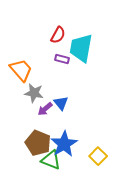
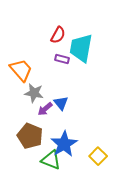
brown pentagon: moved 8 px left, 7 px up
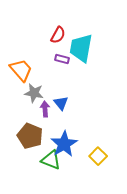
purple arrow: rotated 126 degrees clockwise
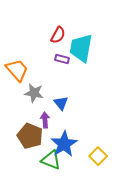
orange trapezoid: moved 4 px left
purple arrow: moved 11 px down
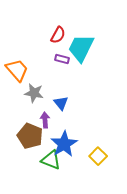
cyan trapezoid: rotated 16 degrees clockwise
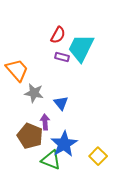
purple rectangle: moved 2 px up
purple arrow: moved 2 px down
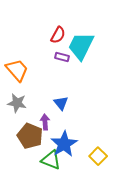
cyan trapezoid: moved 2 px up
gray star: moved 17 px left, 10 px down
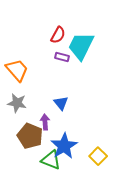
blue star: moved 2 px down
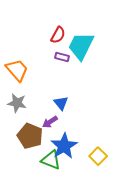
purple arrow: moved 5 px right; rotated 119 degrees counterclockwise
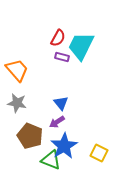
red semicircle: moved 3 px down
purple arrow: moved 7 px right
yellow square: moved 1 px right, 3 px up; rotated 18 degrees counterclockwise
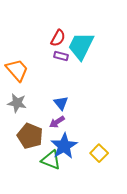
purple rectangle: moved 1 px left, 1 px up
yellow square: rotated 18 degrees clockwise
